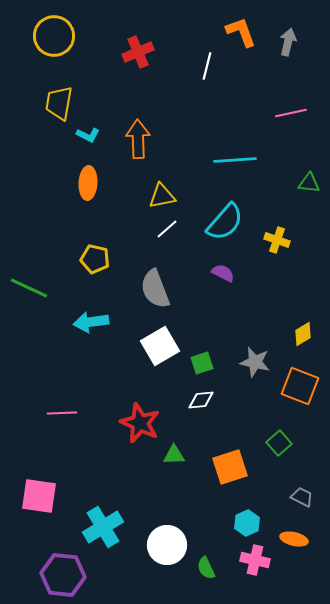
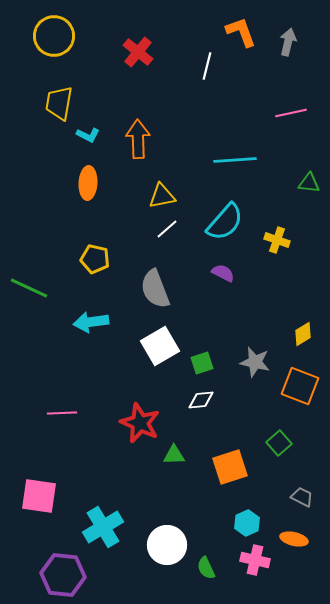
red cross at (138, 52): rotated 28 degrees counterclockwise
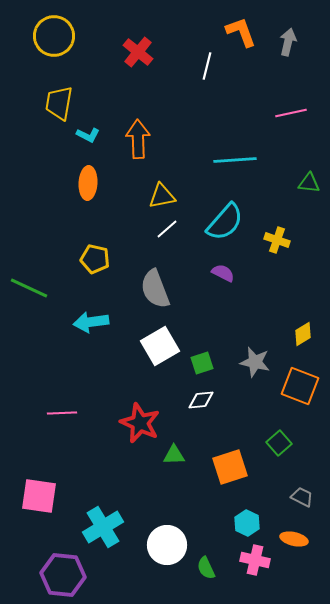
cyan hexagon at (247, 523): rotated 10 degrees counterclockwise
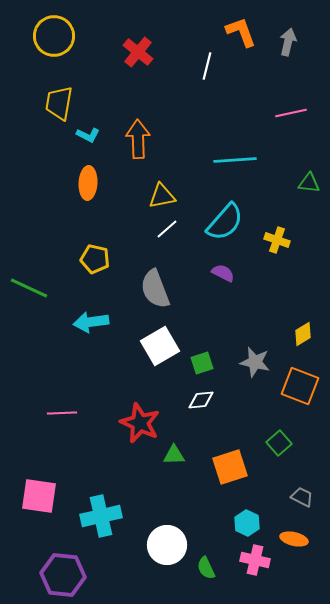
cyan cross at (103, 527): moved 2 px left, 11 px up; rotated 18 degrees clockwise
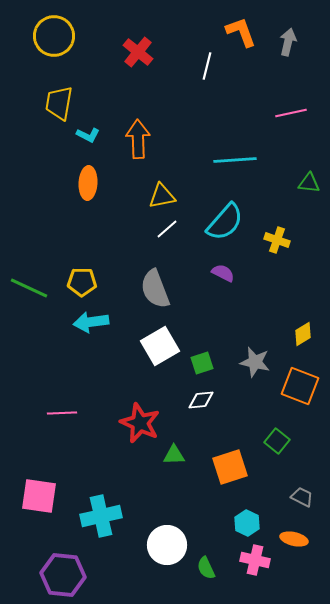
yellow pentagon at (95, 259): moved 13 px left, 23 px down; rotated 12 degrees counterclockwise
green square at (279, 443): moved 2 px left, 2 px up; rotated 10 degrees counterclockwise
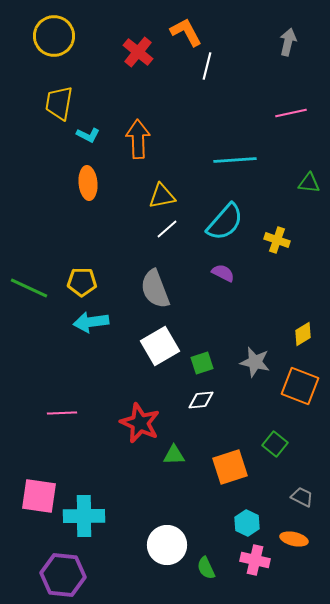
orange L-shape at (241, 32): moved 55 px left; rotated 8 degrees counterclockwise
orange ellipse at (88, 183): rotated 8 degrees counterclockwise
green square at (277, 441): moved 2 px left, 3 px down
cyan cross at (101, 516): moved 17 px left; rotated 12 degrees clockwise
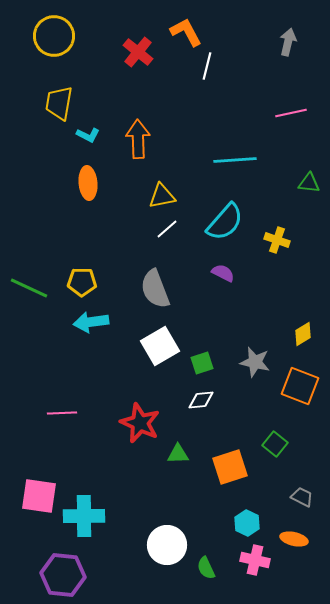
green triangle at (174, 455): moved 4 px right, 1 px up
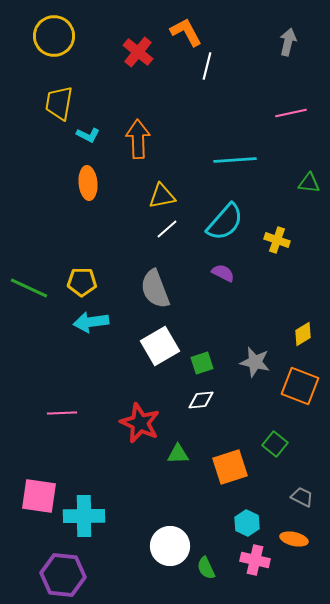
white circle at (167, 545): moved 3 px right, 1 px down
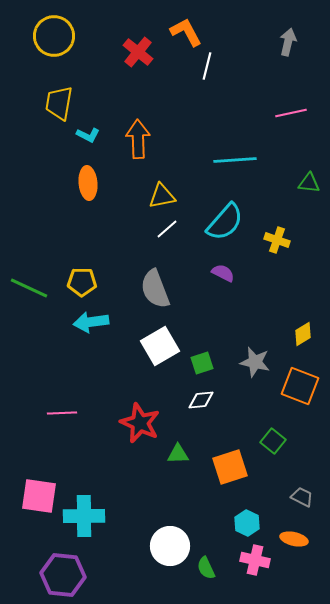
green square at (275, 444): moved 2 px left, 3 px up
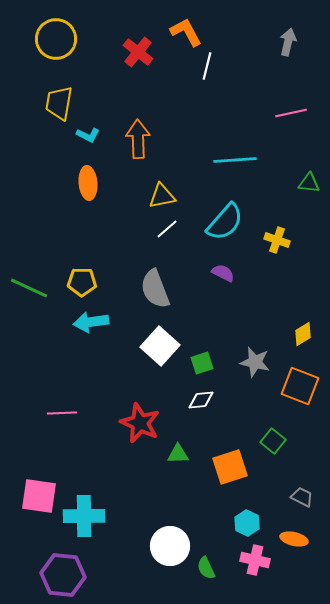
yellow circle at (54, 36): moved 2 px right, 3 px down
white square at (160, 346): rotated 18 degrees counterclockwise
